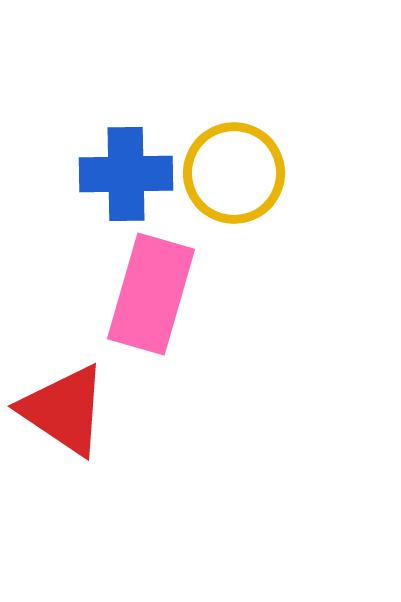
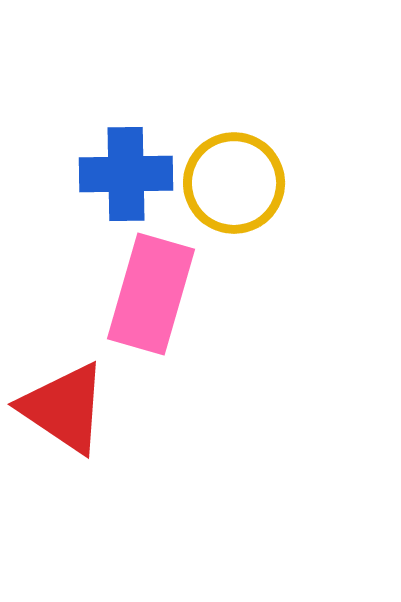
yellow circle: moved 10 px down
red triangle: moved 2 px up
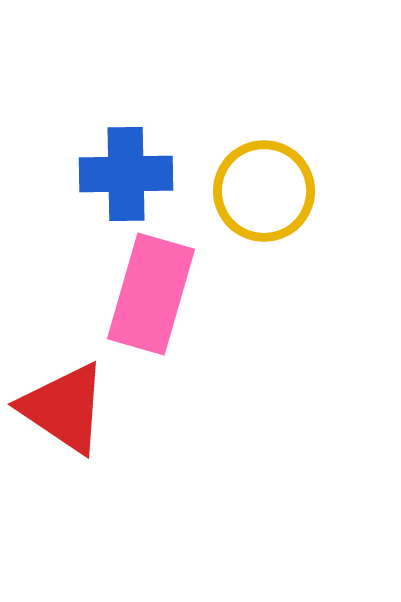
yellow circle: moved 30 px right, 8 px down
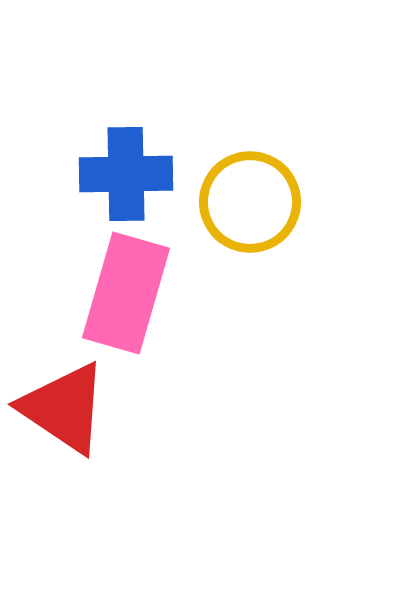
yellow circle: moved 14 px left, 11 px down
pink rectangle: moved 25 px left, 1 px up
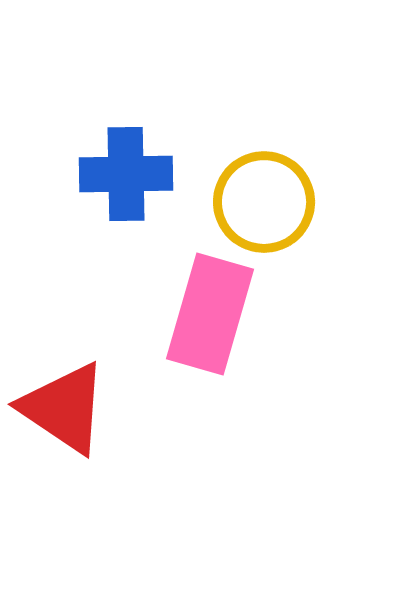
yellow circle: moved 14 px right
pink rectangle: moved 84 px right, 21 px down
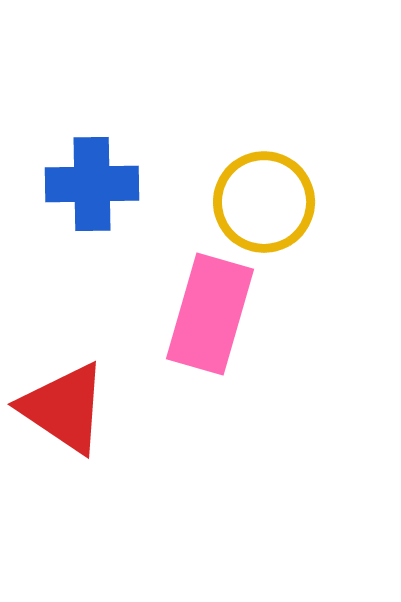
blue cross: moved 34 px left, 10 px down
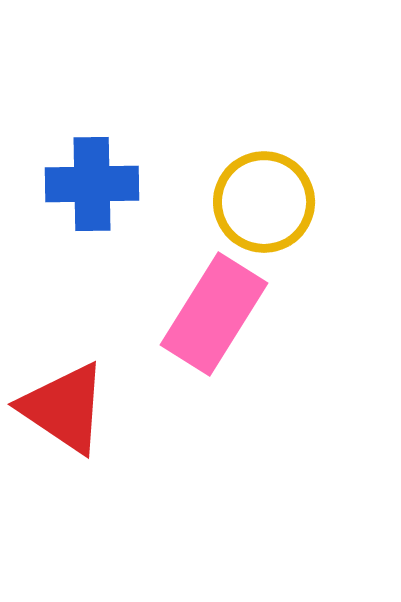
pink rectangle: moved 4 px right; rotated 16 degrees clockwise
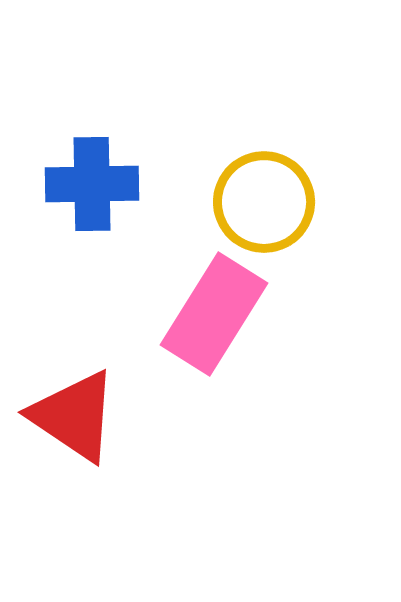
red triangle: moved 10 px right, 8 px down
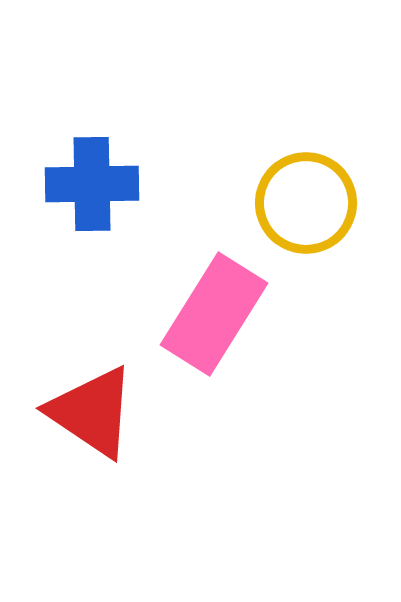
yellow circle: moved 42 px right, 1 px down
red triangle: moved 18 px right, 4 px up
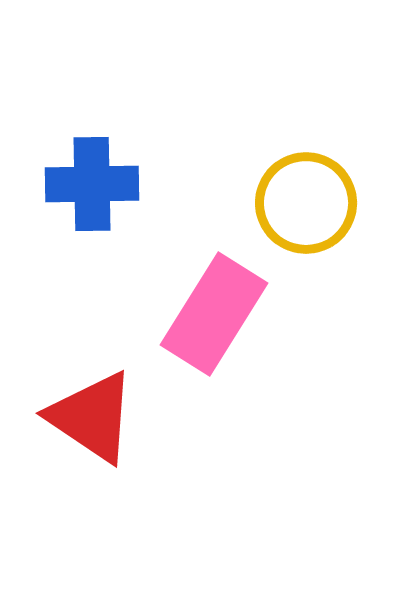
red triangle: moved 5 px down
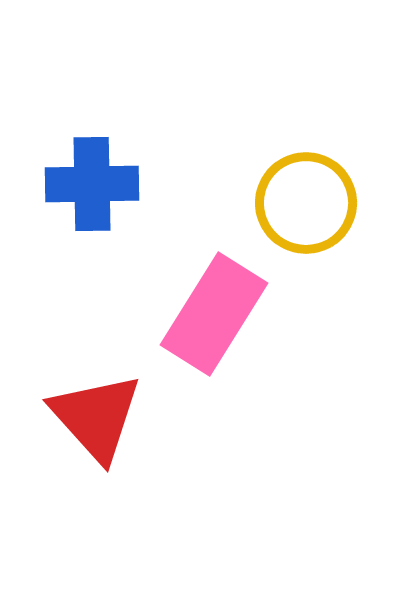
red triangle: moved 4 px right; rotated 14 degrees clockwise
